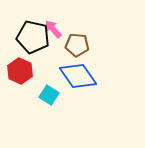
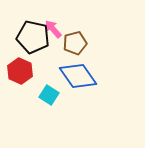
brown pentagon: moved 2 px left, 2 px up; rotated 20 degrees counterclockwise
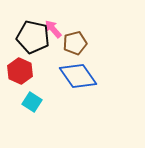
cyan square: moved 17 px left, 7 px down
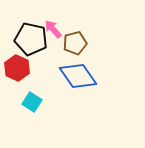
black pentagon: moved 2 px left, 2 px down
red hexagon: moved 3 px left, 3 px up
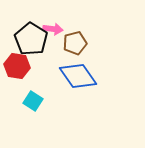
pink arrow: rotated 138 degrees clockwise
black pentagon: rotated 20 degrees clockwise
red hexagon: moved 2 px up; rotated 15 degrees counterclockwise
cyan square: moved 1 px right, 1 px up
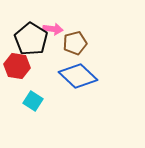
blue diamond: rotated 12 degrees counterclockwise
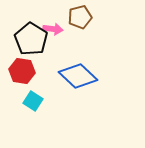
brown pentagon: moved 5 px right, 26 px up
red hexagon: moved 5 px right, 5 px down
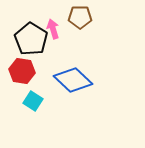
brown pentagon: rotated 15 degrees clockwise
pink arrow: rotated 114 degrees counterclockwise
blue diamond: moved 5 px left, 4 px down
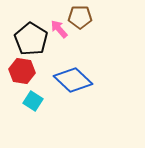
pink arrow: moved 6 px right; rotated 24 degrees counterclockwise
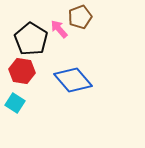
brown pentagon: rotated 20 degrees counterclockwise
blue diamond: rotated 6 degrees clockwise
cyan square: moved 18 px left, 2 px down
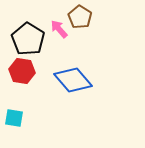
brown pentagon: rotated 20 degrees counterclockwise
black pentagon: moved 3 px left
cyan square: moved 1 px left, 15 px down; rotated 24 degrees counterclockwise
